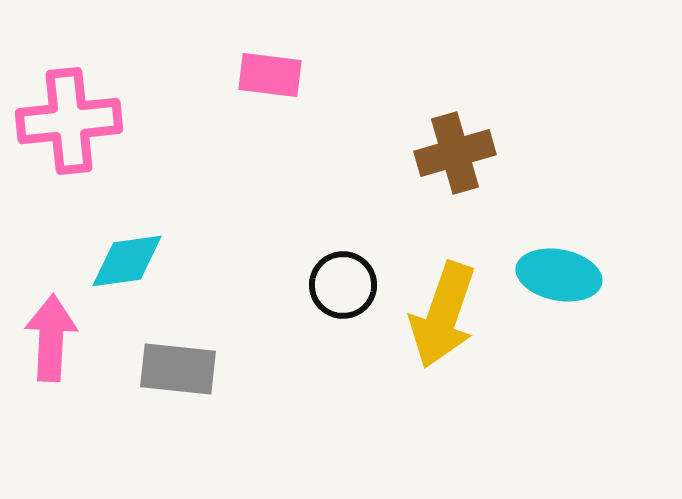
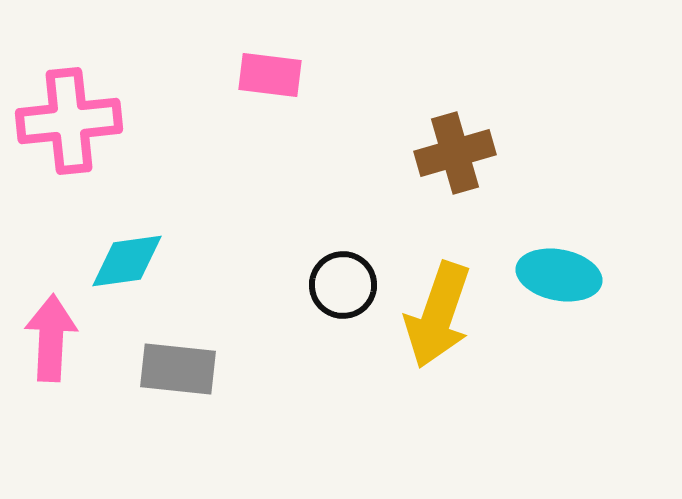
yellow arrow: moved 5 px left
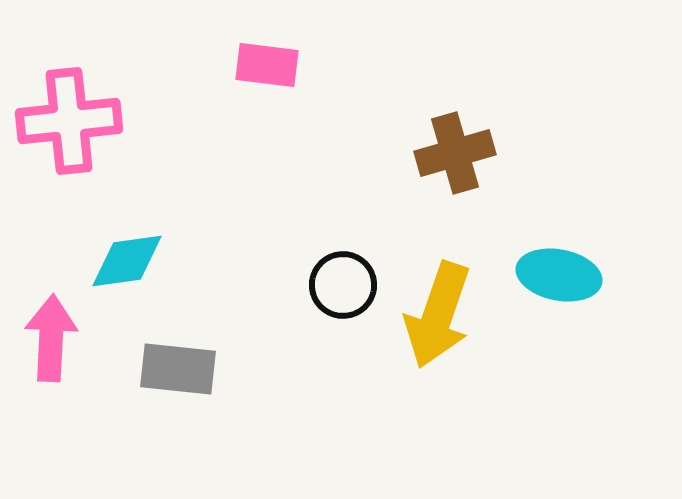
pink rectangle: moved 3 px left, 10 px up
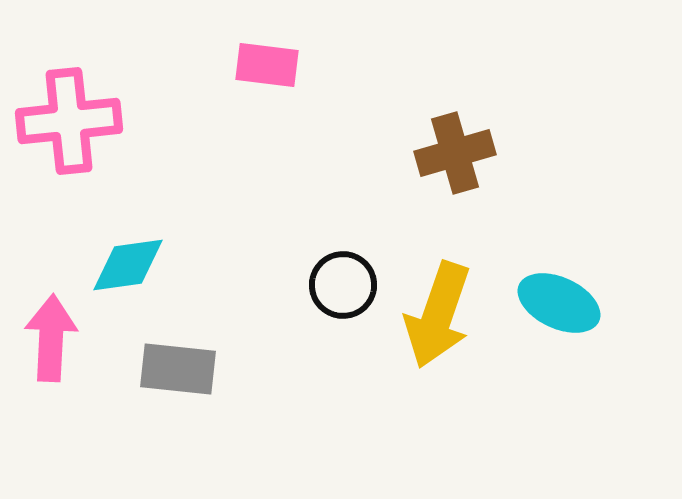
cyan diamond: moved 1 px right, 4 px down
cyan ellipse: moved 28 px down; rotated 14 degrees clockwise
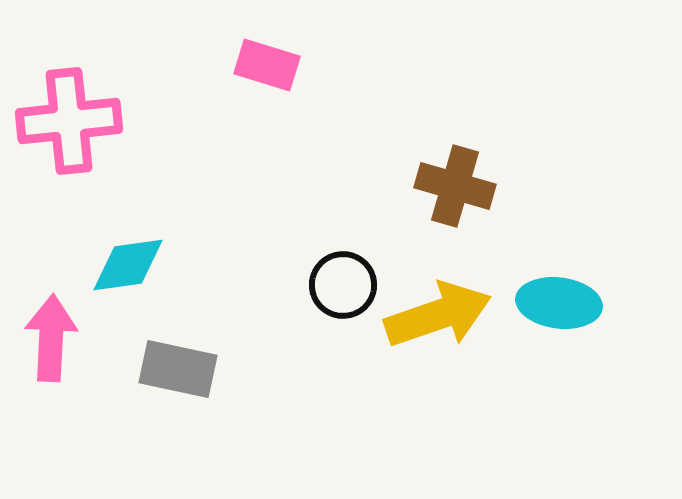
pink rectangle: rotated 10 degrees clockwise
brown cross: moved 33 px down; rotated 32 degrees clockwise
cyan ellipse: rotated 18 degrees counterclockwise
yellow arrow: rotated 128 degrees counterclockwise
gray rectangle: rotated 6 degrees clockwise
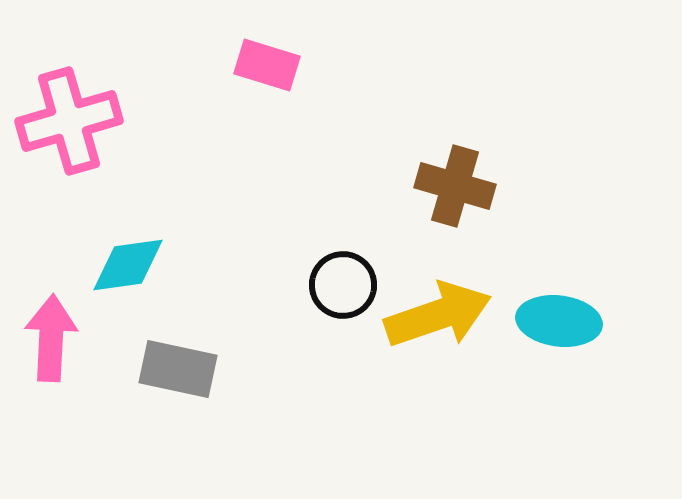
pink cross: rotated 10 degrees counterclockwise
cyan ellipse: moved 18 px down
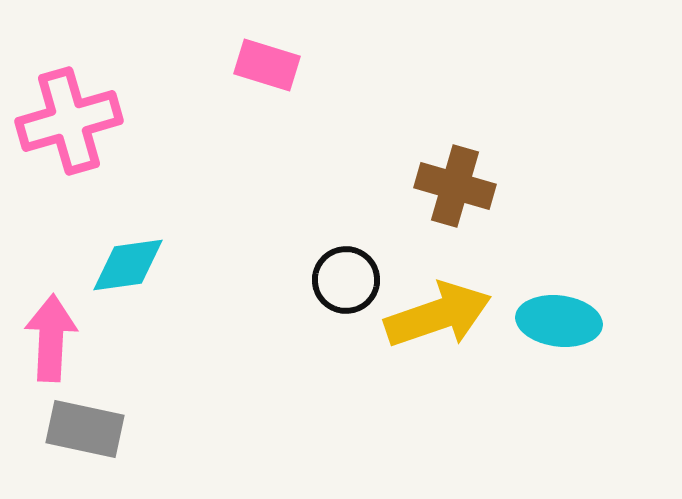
black circle: moved 3 px right, 5 px up
gray rectangle: moved 93 px left, 60 px down
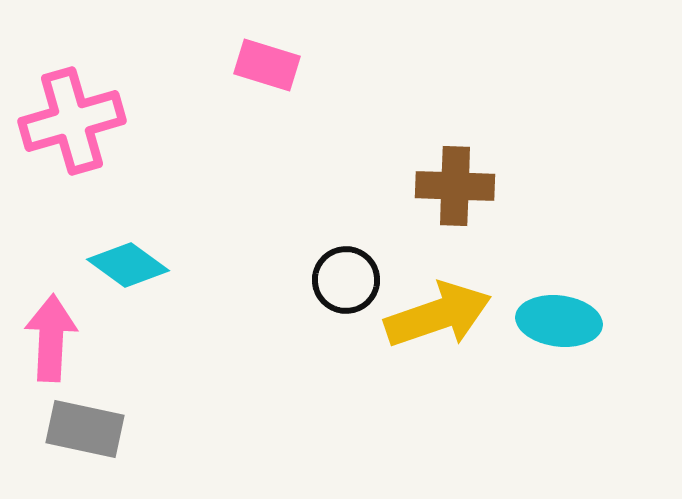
pink cross: moved 3 px right
brown cross: rotated 14 degrees counterclockwise
cyan diamond: rotated 44 degrees clockwise
